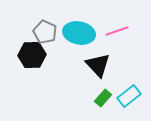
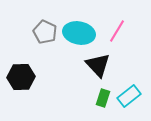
pink line: rotated 40 degrees counterclockwise
black hexagon: moved 11 px left, 22 px down
green rectangle: rotated 24 degrees counterclockwise
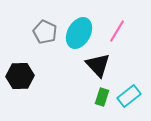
cyan ellipse: rotated 72 degrees counterclockwise
black hexagon: moved 1 px left, 1 px up
green rectangle: moved 1 px left, 1 px up
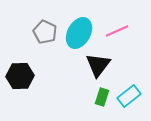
pink line: rotated 35 degrees clockwise
black triangle: rotated 20 degrees clockwise
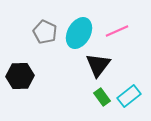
green rectangle: rotated 54 degrees counterclockwise
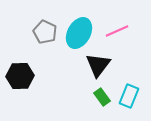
cyan rectangle: rotated 30 degrees counterclockwise
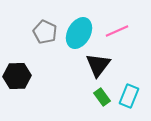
black hexagon: moved 3 px left
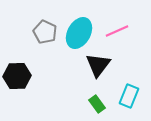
green rectangle: moved 5 px left, 7 px down
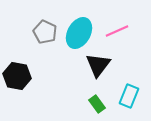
black hexagon: rotated 12 degrees clockwise
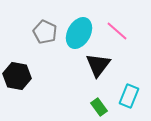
pink line: rotated 65 degrees clockwise
green rectangle: moved 2 px right, 3 px down
